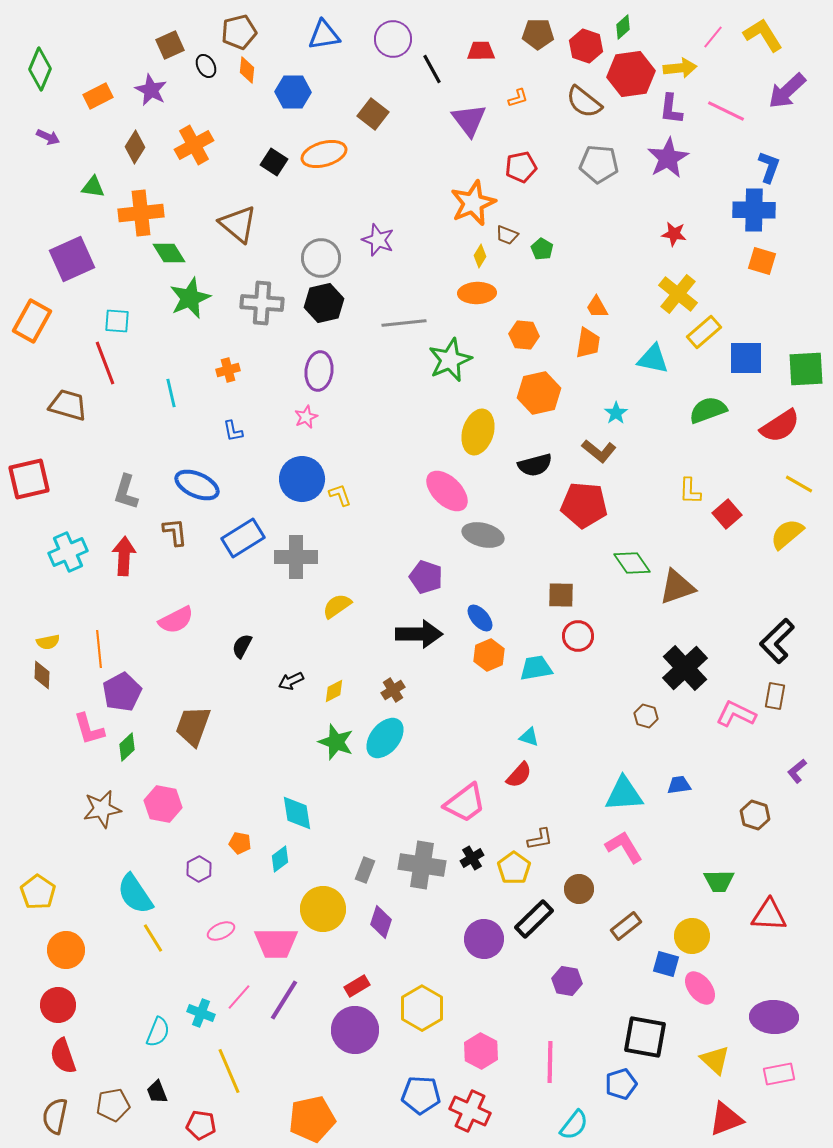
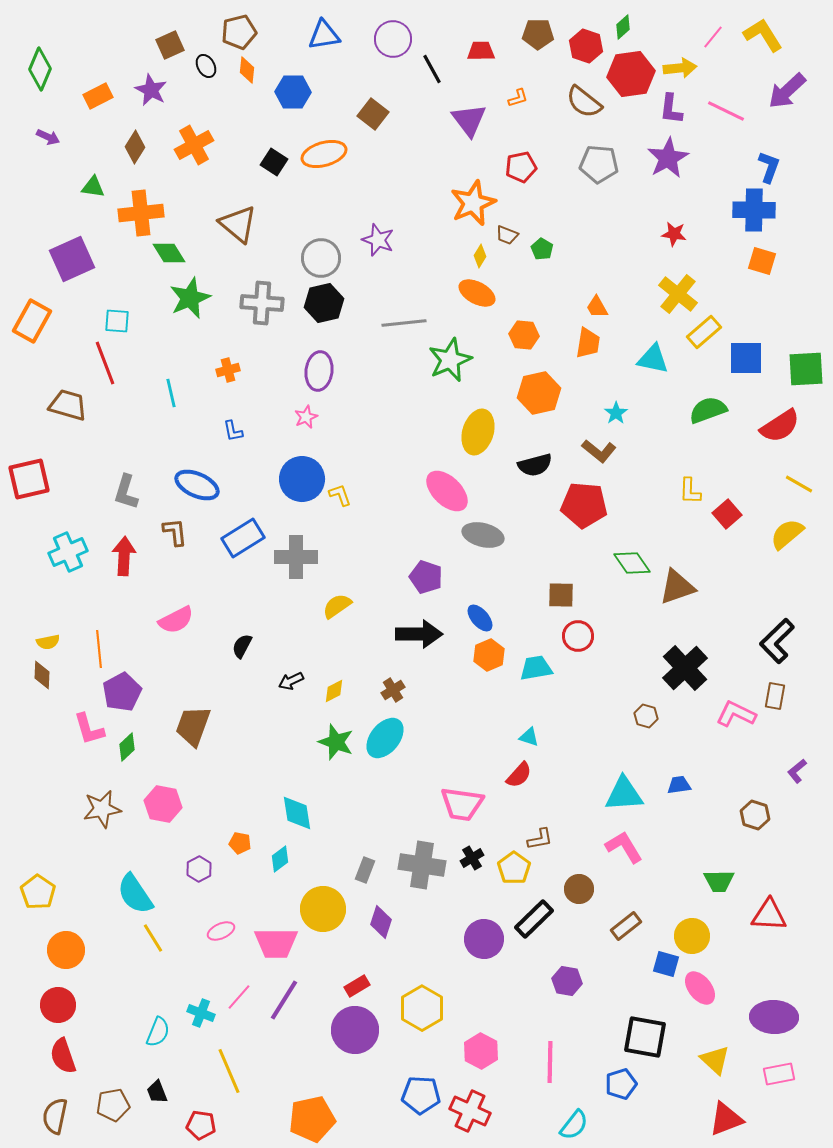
orange ellipse at (477, 293): rotated 30 degrees clockwise
pink trapezoid at (465, 803): moved 3 px left, 1 px down; rotated 45 degrees clockwise
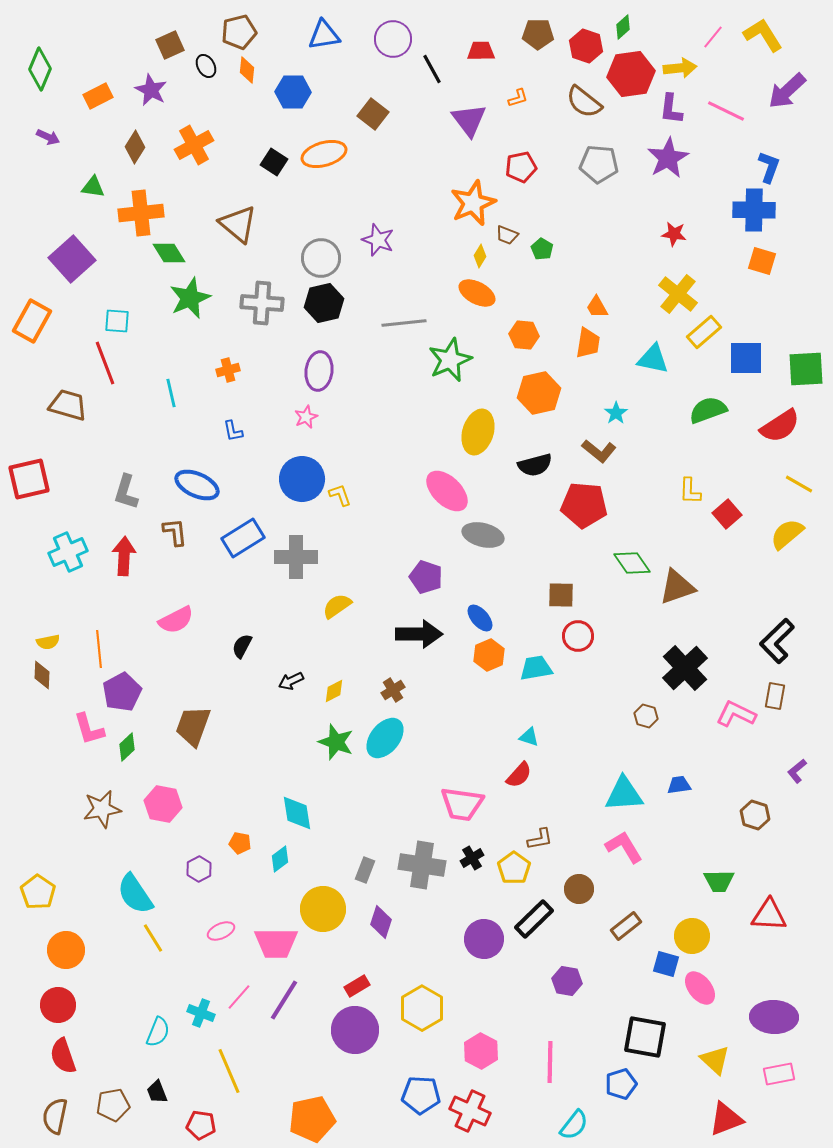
purple square at (72, 259): rotated 18 degrees counterclockwise
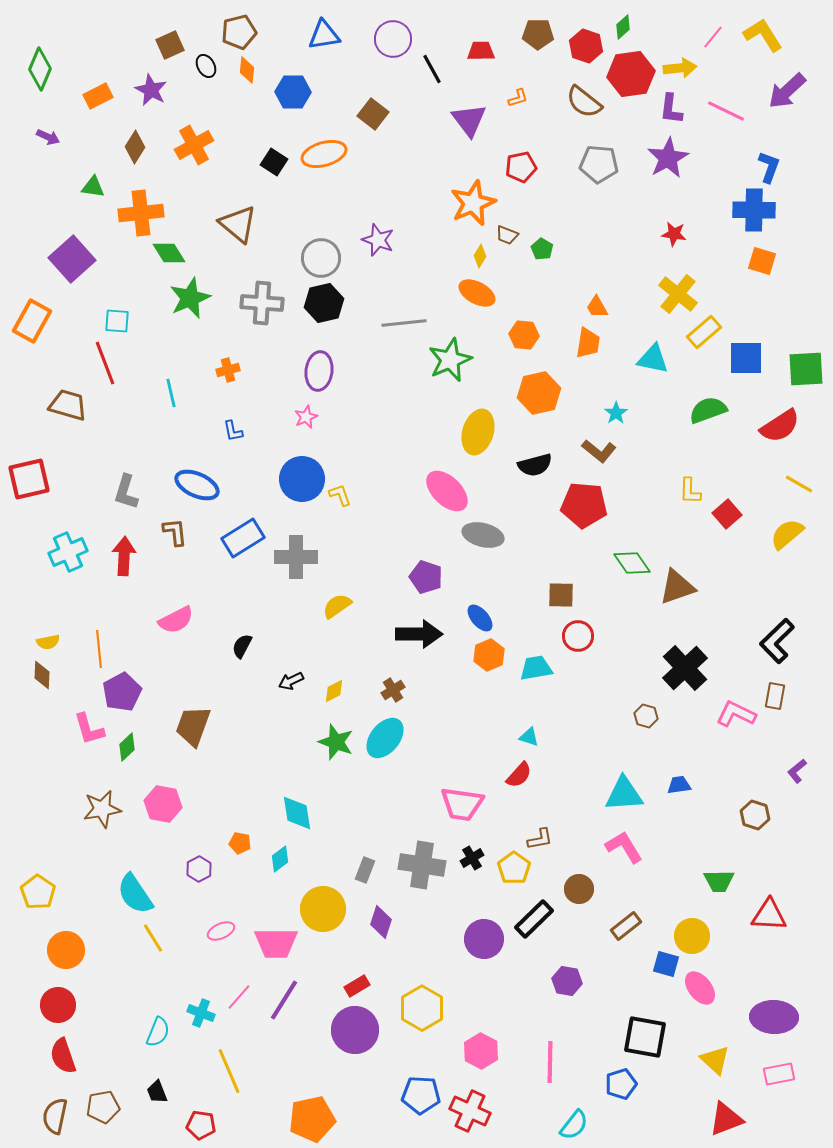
brown pentagon at (113, 1105): moved 10 px left, 2 px down
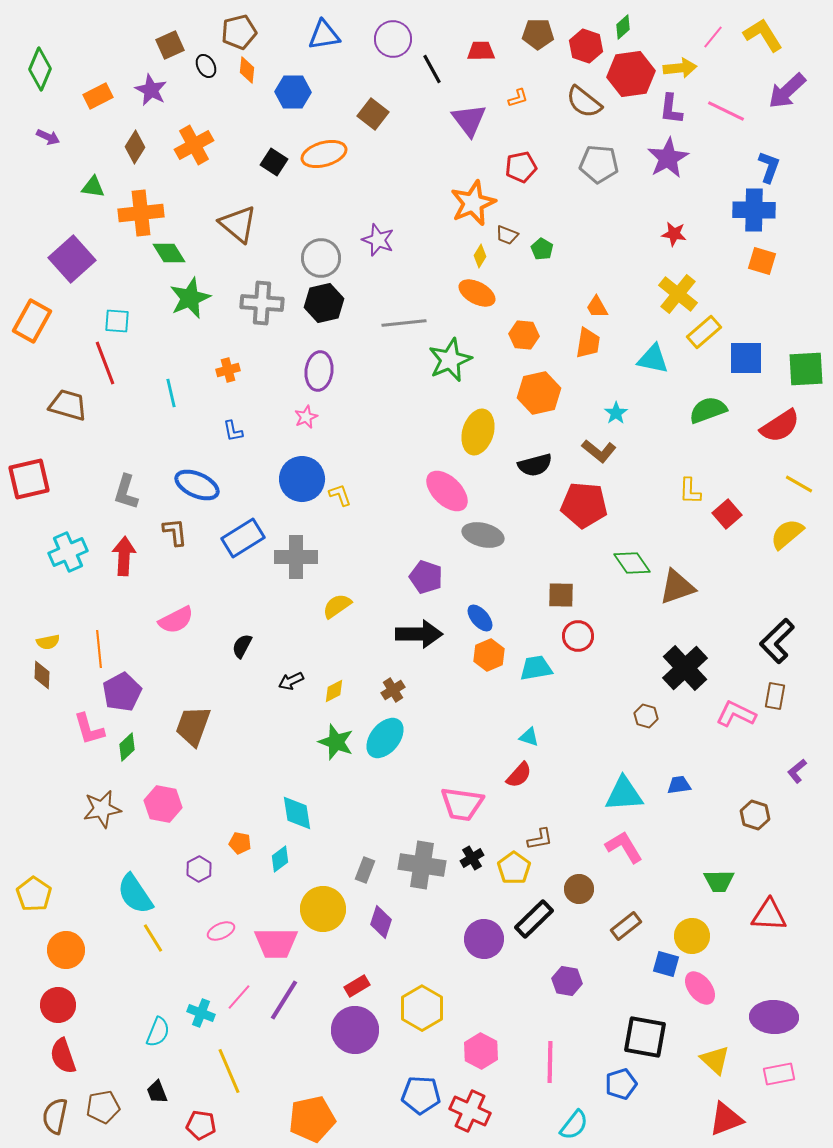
yellow pentagon at (38, 892): moved 4 px left, 2 px down
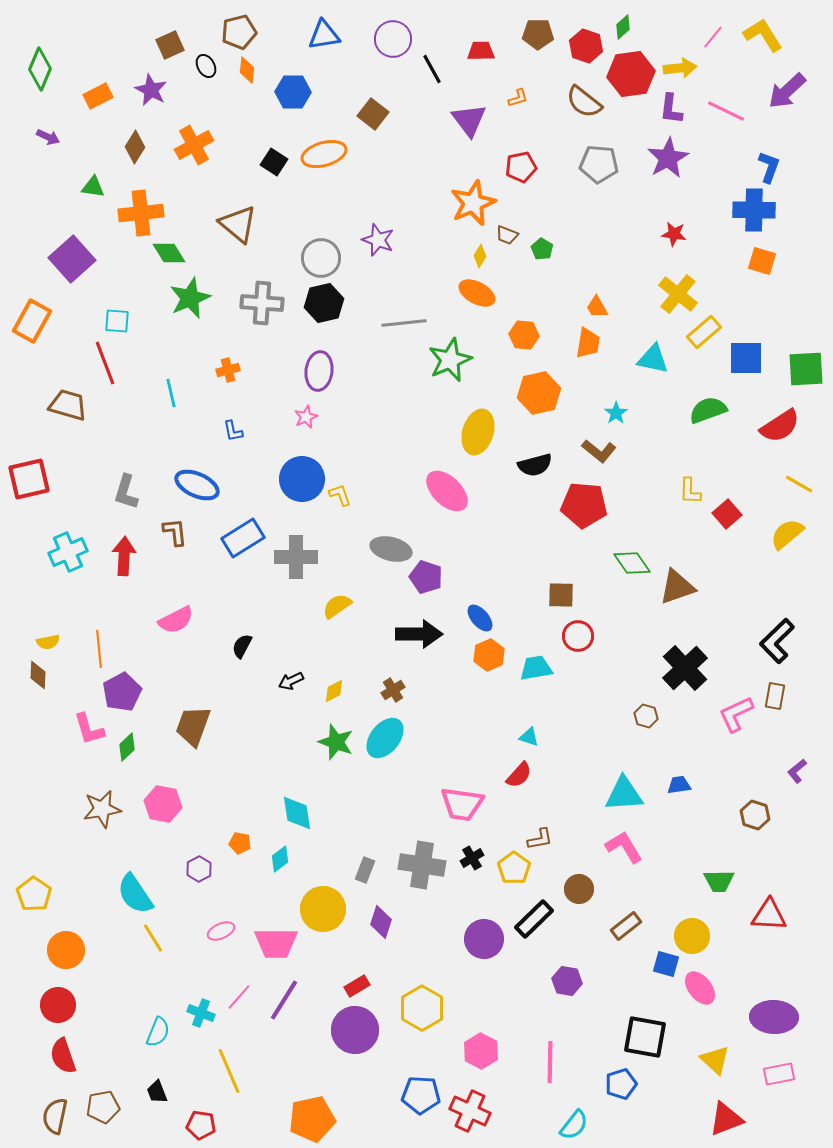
gray ellipse at (483, 535): moved 92 px left, 14 px down
brown diamond at (42, 675): moved 4 px left
pink L-shape at (736, 714): rotated 51 degrees counterclockwise
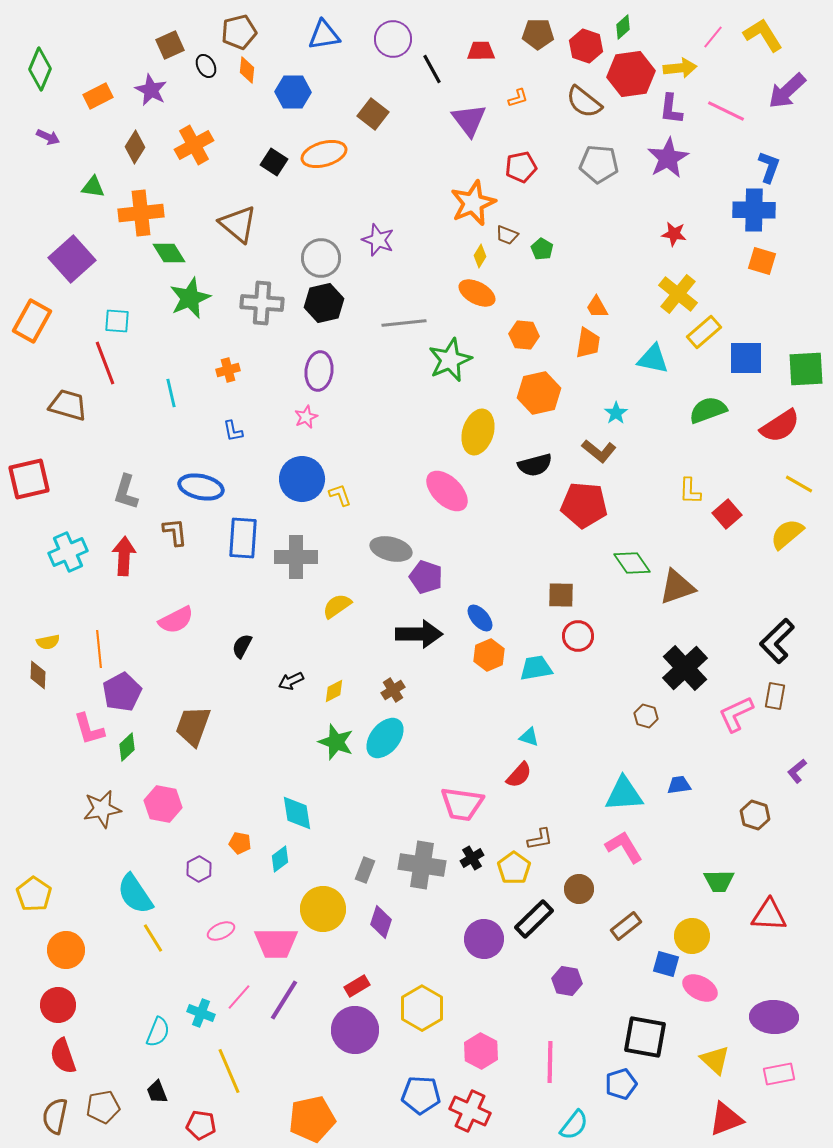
blue ellipse at (197, 485): moved 4 px right, 2 px down; rotated 12 degrees counterclockwise
blue rectangle at (243, 538): rotated 54 degrees counterclockwise
pink ellipse at (700, 988): rotated 24 degrees counterclockwise
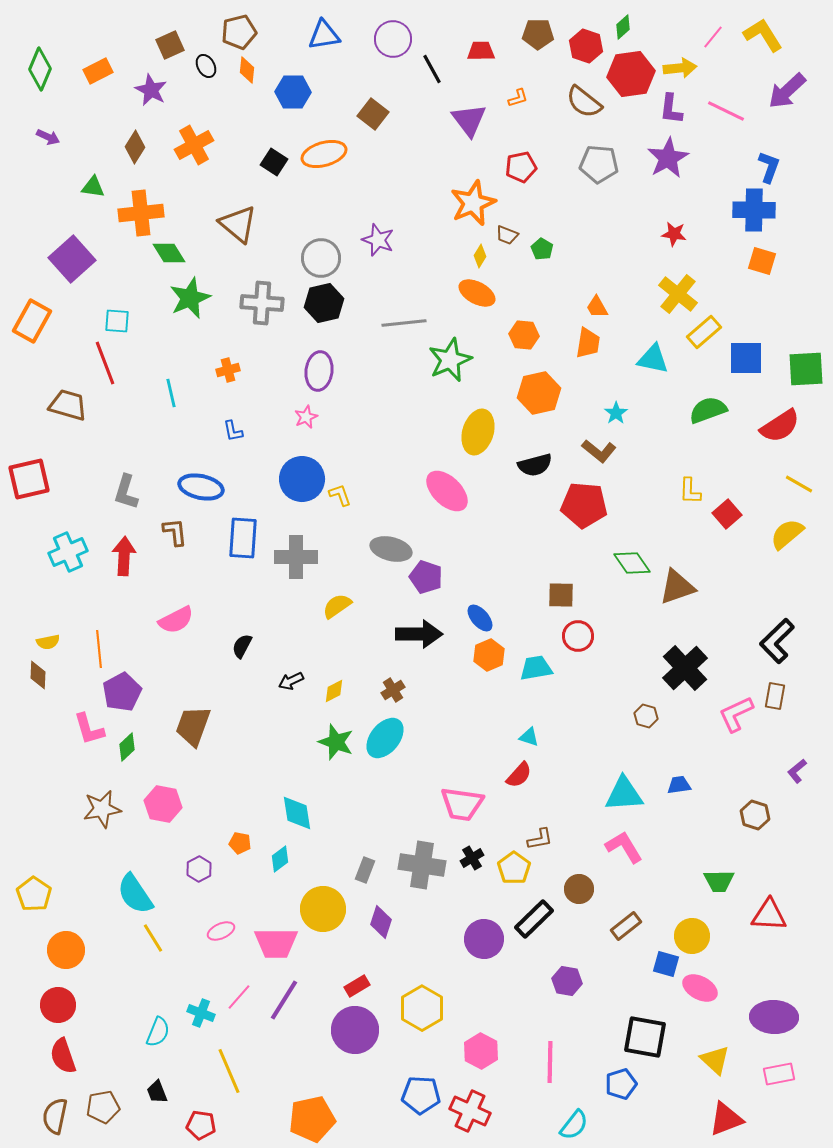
orange rectangle at (98, 96): moved 25 px up
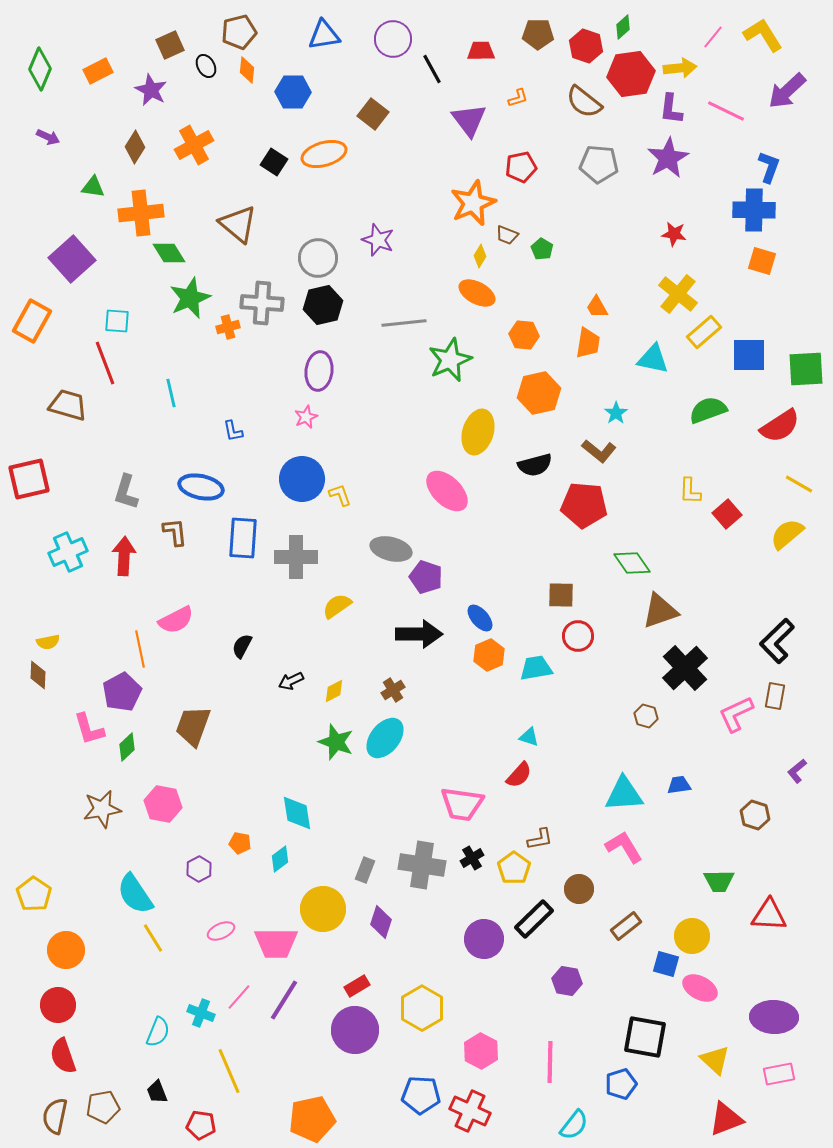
gray circle at (321, 258): moved 3 px left
black hexagon at (324, 303): moved 1 px left, 2 px down
blue square at (746, 358): moved 3 px right, 3 px up
orange cross at (228, 370): moved 43 px up
brown triangle at (677, 587): moved 17 px left, 24 px down
orange line at (99, 649): moved 41 px right; rotated 6 degrees counterclockwise
